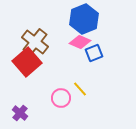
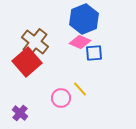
blue square: rotated 18 degrees clockwise
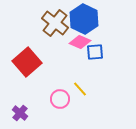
blue hexagon: rotated 12 degrees counterclockwise
brown cross: moved 20 px right, 19 px up
blue square: moved 1 px right, 1 px up
pink circle: moved 1 px left, 1 px down
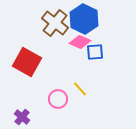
red square: rotated 20 degrees counterclockwise
pink circle: moved 2 px left
purple cross: moved 2 px right, 4 px down
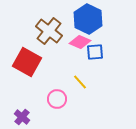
blue hexagon: moved 4 px right
brown cross: moved 6 px left, 8 px down
yellow line: moved 7 px up
pink circle: moved 1 px left
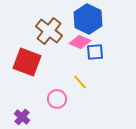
red square: rotated 8 degrees counterclockwise
